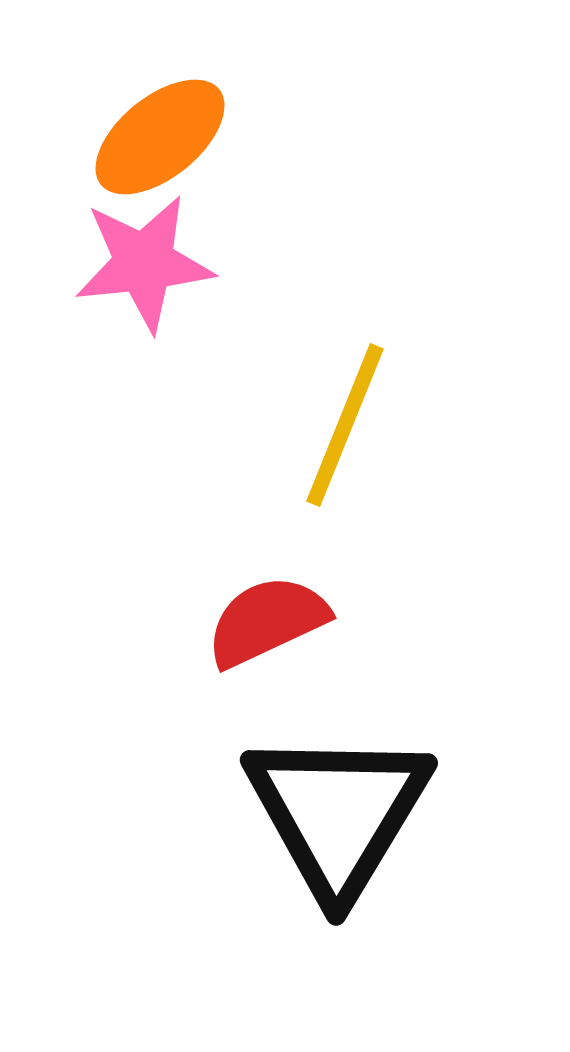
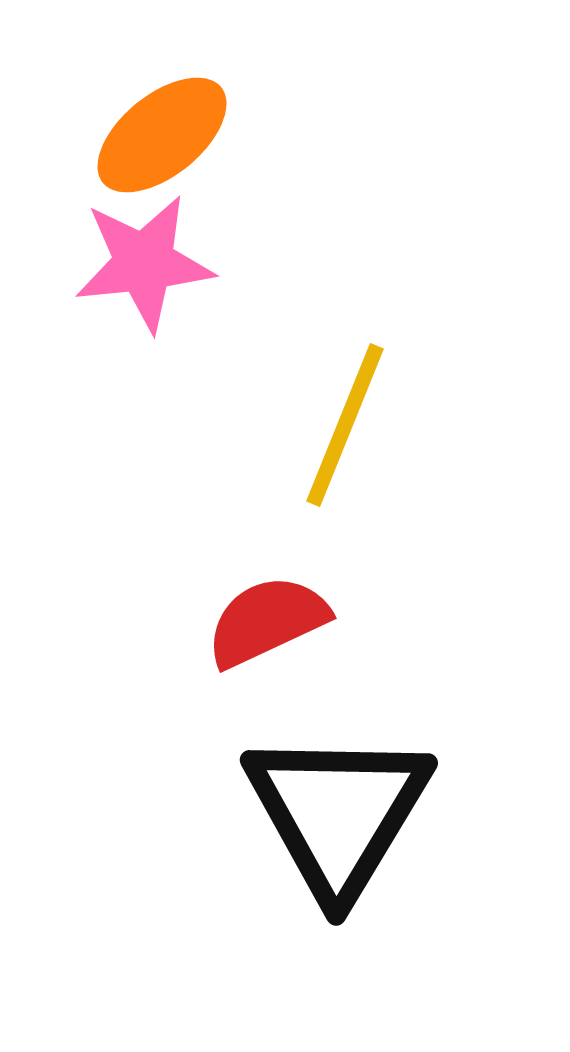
orange ellipse: moved 2 px right, 2 px up
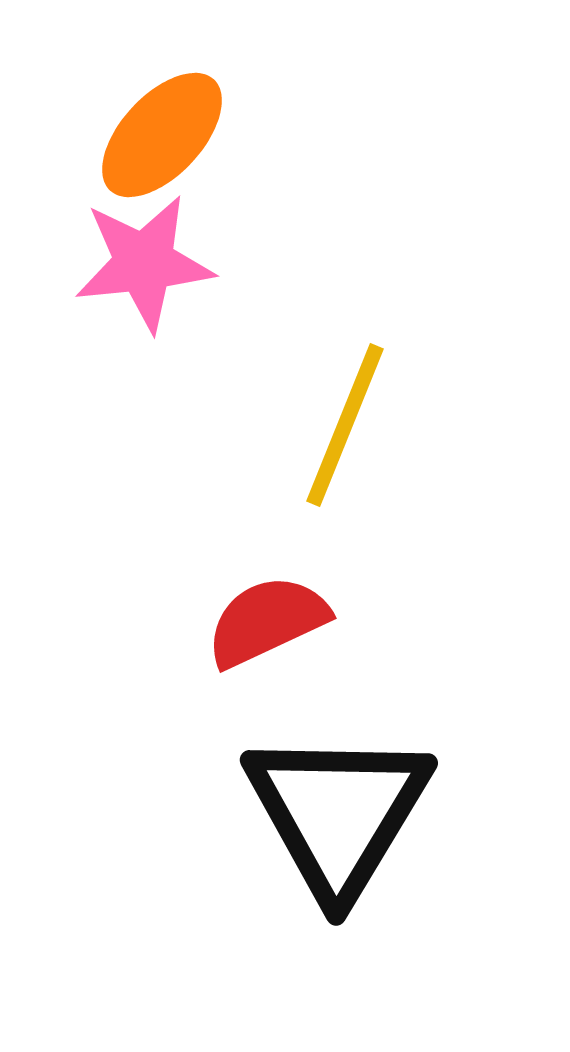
orange ellipse: rotated 8 degrees counterclockwise
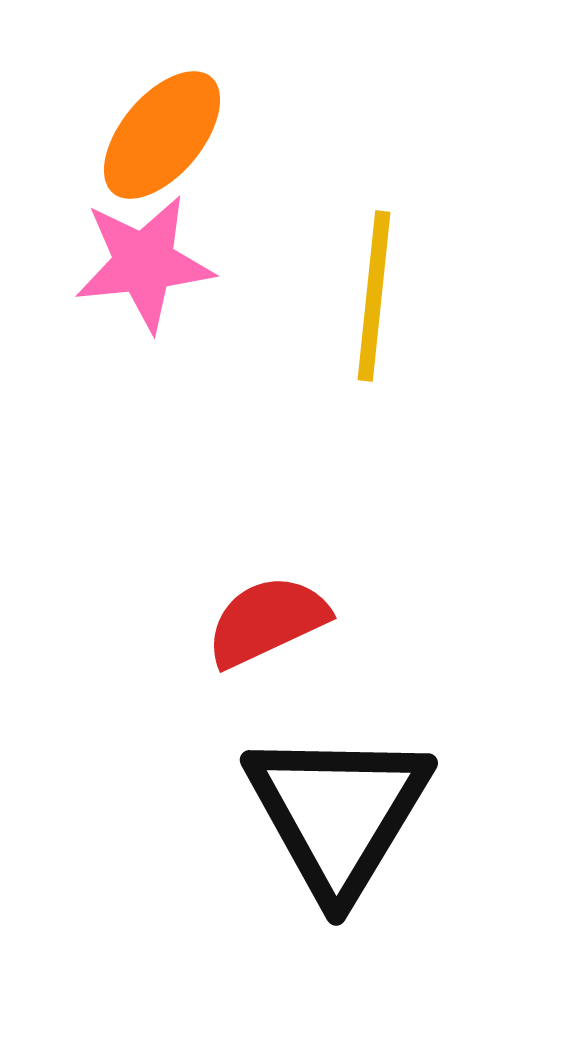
orange ellipse: rotated 3 degrees counterclockwise
yellow line: moved 29 px right, 129 px up; rotated 16 degrees counterclockwise
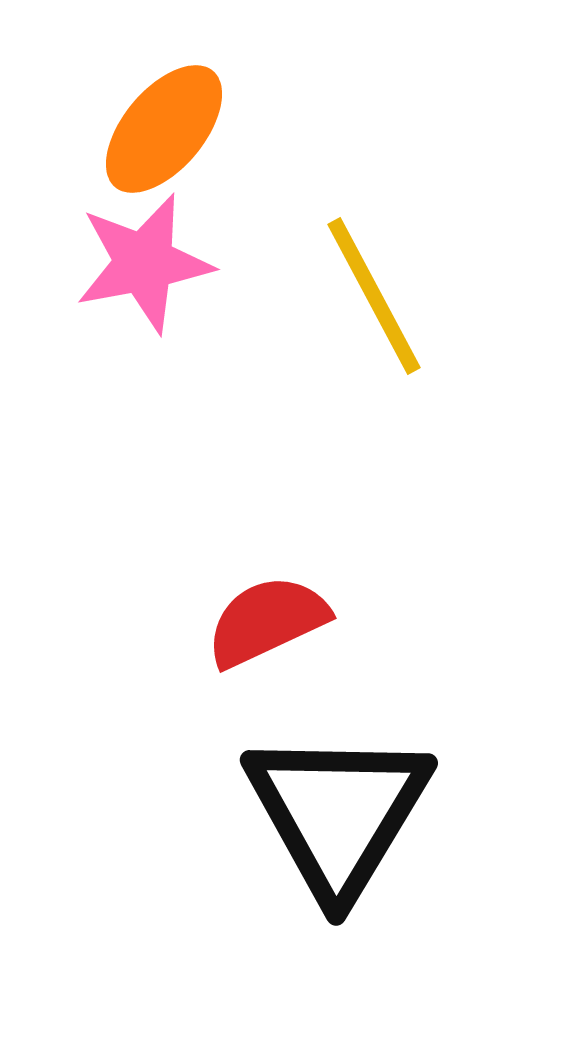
orange ellipse: moved 2 px right, 6 px up
pink star: rotated 5 degrees counterclockwise
yellow line: rotated 34 degrees counterclockwise
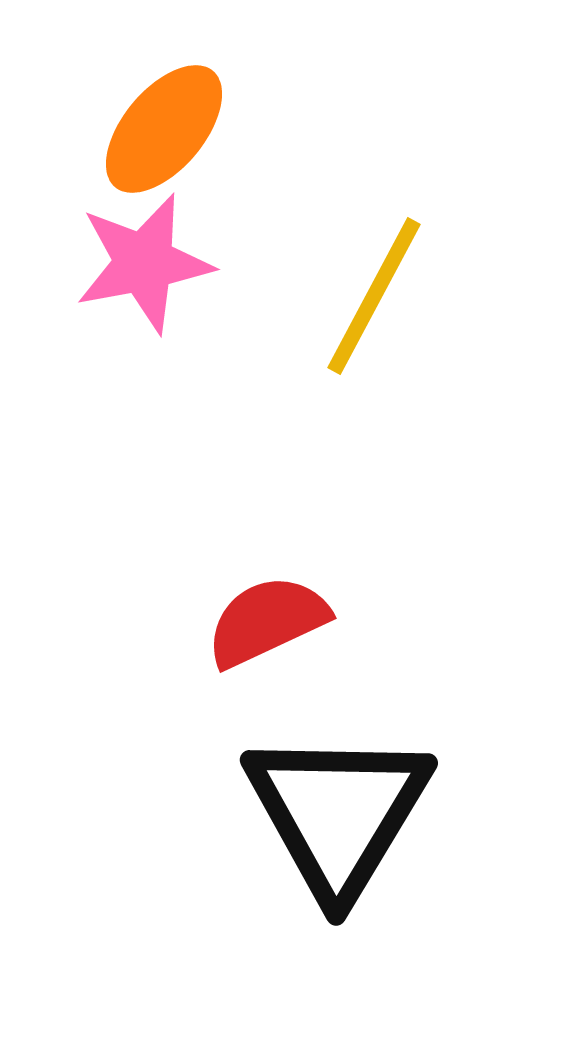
yellow line: rotated 56 degrees clockwise
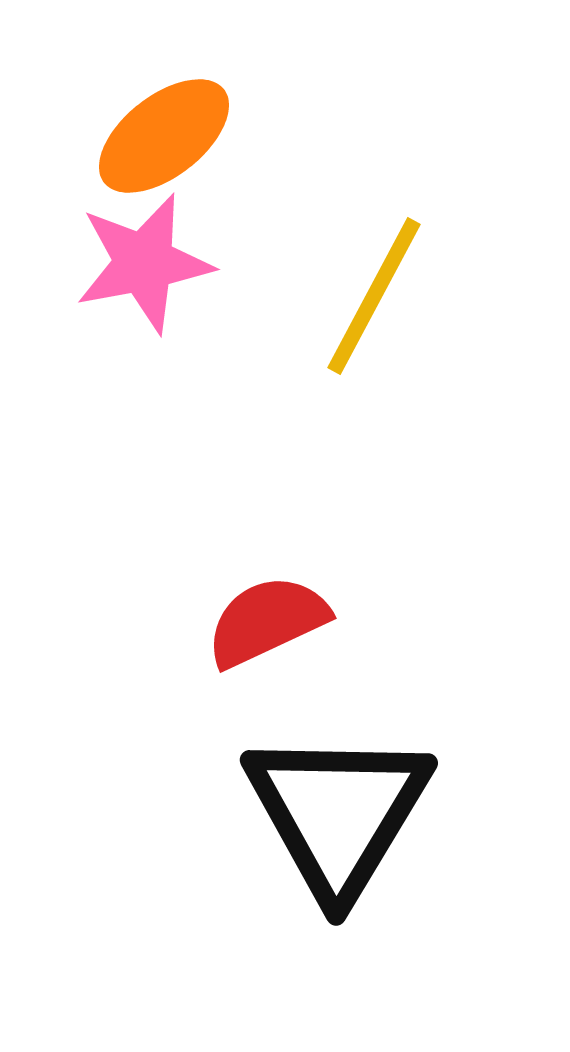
orange ellipse: moved 7 px down; rotated 12 degrees clockwise
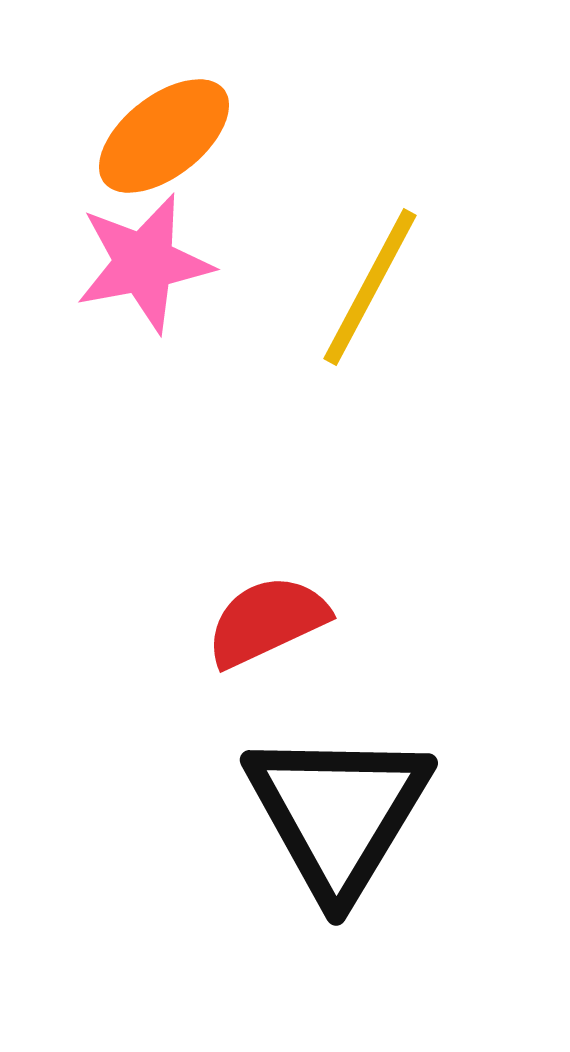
yellow line: moved 4 px left, 9 px up
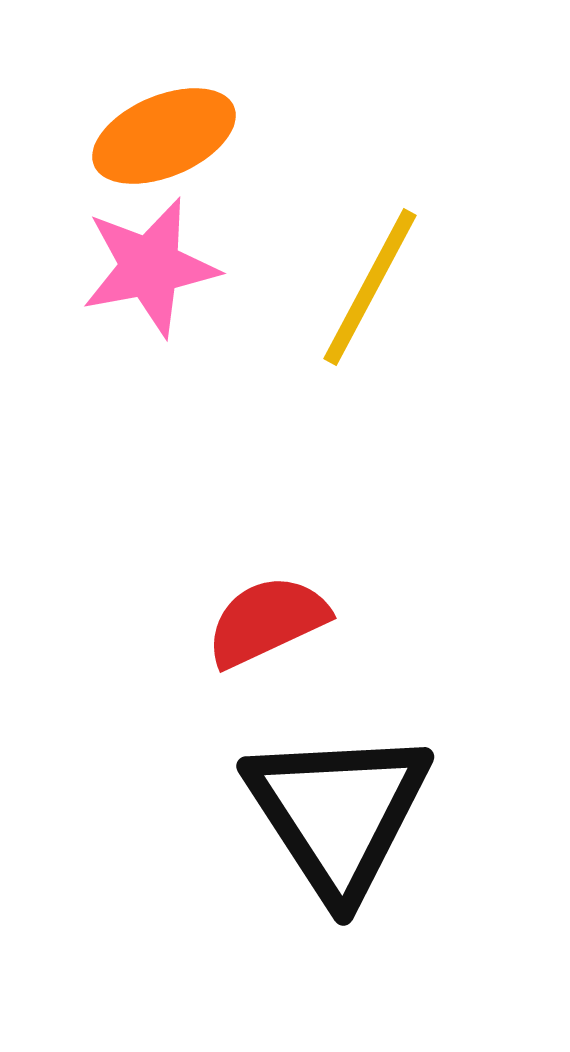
orange ellipse: rotated 15 degrees clockwise
pink star: moved 6 px right, 4 px down
black triangle: rotated 4 degrees counterclockwise
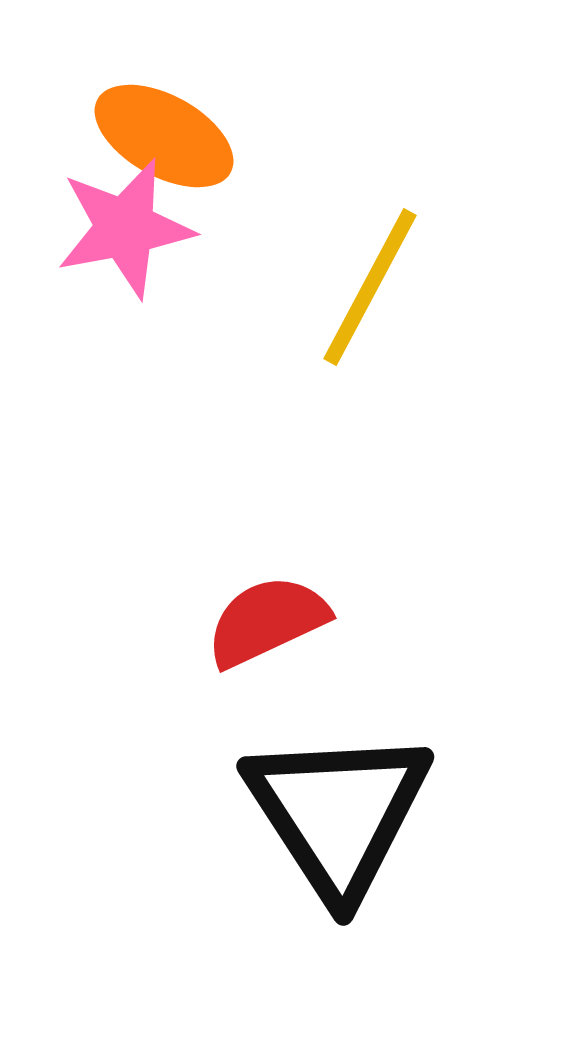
orange ellipse: rotated 52 degrees clockwise
pink star: moved 25 px left, 39 px up
